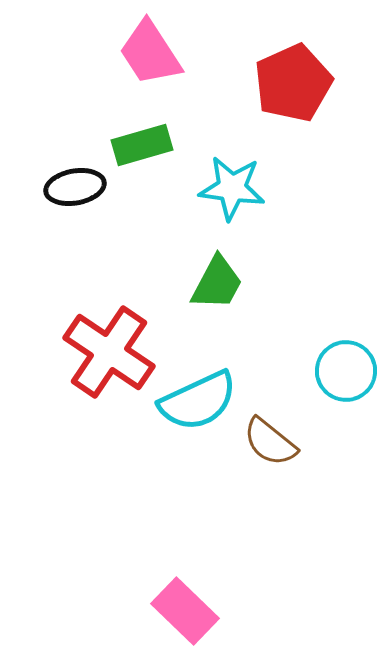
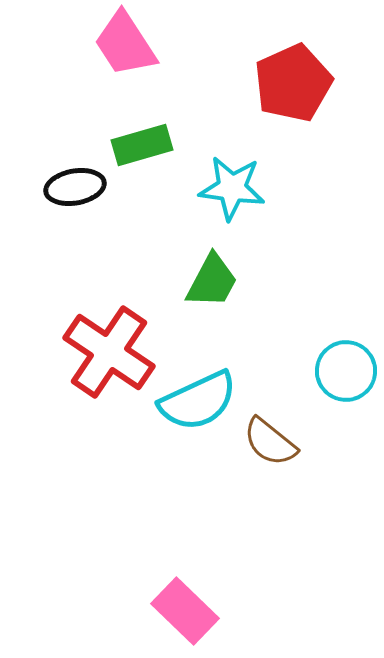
pink trapezoid: moved 25 px left, 9 px up
green trapezoid: moved 5 px left, 2 px up
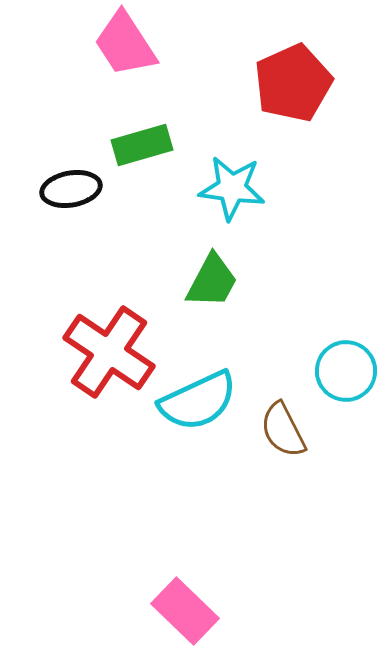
black ellipse: moved 4 px left, 2 px down
brown semicircle: moved 13 px right, 12 px up; rotated 24 degrees clockwise
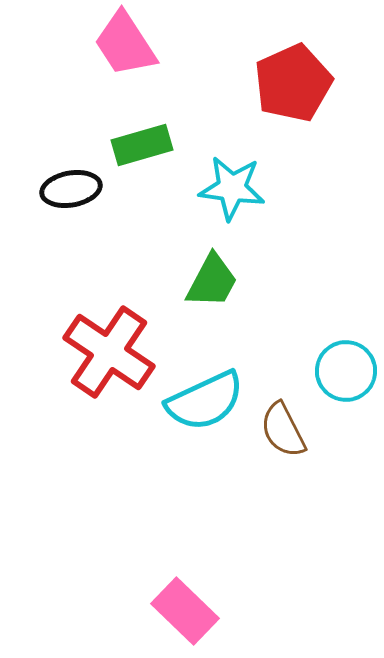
cyan semicircle: moved 7 px right
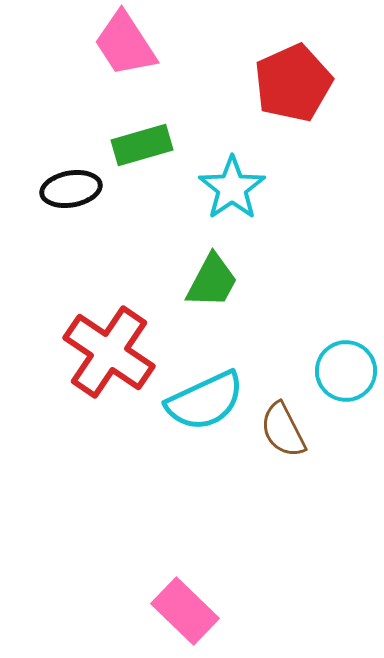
cyan star: rotated 30 degrees clockwise
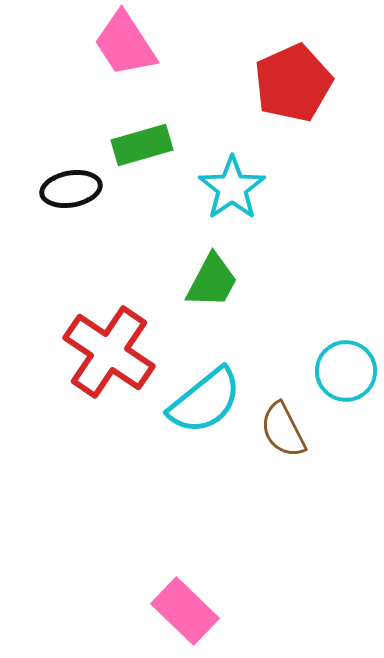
cyan semicircle: rotated 14 degrees counterclockwise
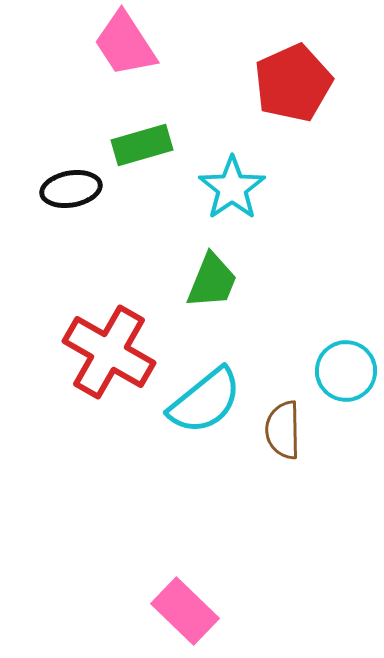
green trapezoid: rotated 6 degrees counterclockwise
red cross: rotated 4 degrees counterclockwise
brown semicircle: rotated 26 degrees clockwise
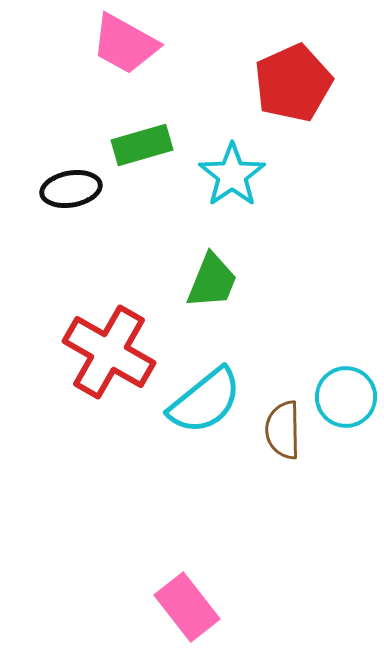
pink trapezoid: rotated 28 degrees counterclockwise
cyan star: moved 13 px up
cyan circle: moved 26 px down
pink rectangle: moved 2 px right, 4 px up; rotated 8 degrees clockwise
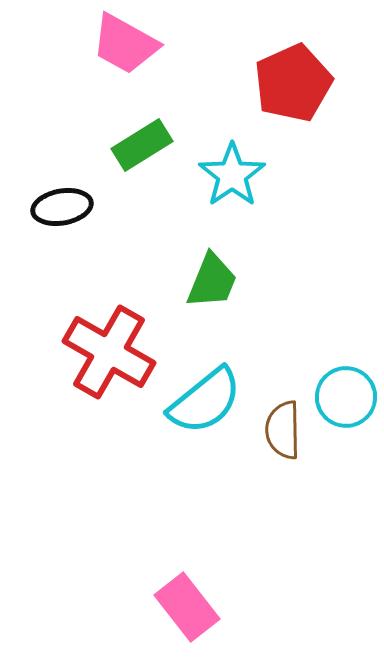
green rectangle: rotated 16 degrees counterclockwise
black ellipse: moved 9 px left, 18 px down
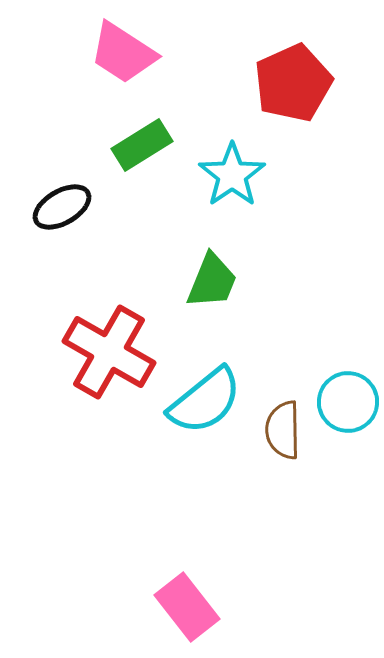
pink trapezoid: moved 2 px left, 9 px down; rotated 4 degrees clockwise
black ellipse: rotated 20 degrees counterclockwise
cyan circle: moved 2 px right, 5 px down
